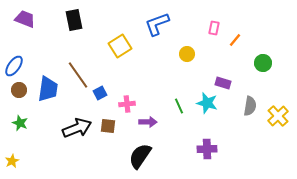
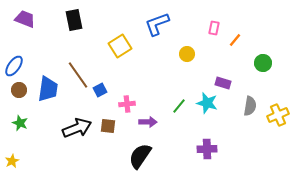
blue square: moved 3 px up
green line: rotated 63 degrees clockwise
yellow cross: moved 1 px up; rotated 20 degrees clockwise
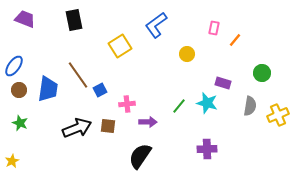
blue L-shape: moved 1 px left, 1 px down; rotated 16 degrees counterclockwise
green circle: moved 1 px left, 10 px down
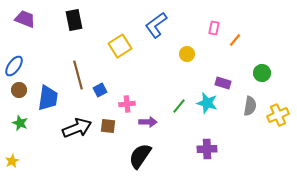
brown line: rotated 20 degrees clockwise
blue trapezoid: moved 9 px down
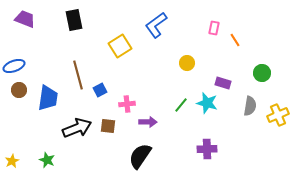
orange line: rotated 72 degrees counterclockwise
yellow circle: moved 9 px down
blue ellipse: rotated 35 degrees clockwise
green line: moved 2 px right, 1 px up
green star: moved 27 px right, 37 px down
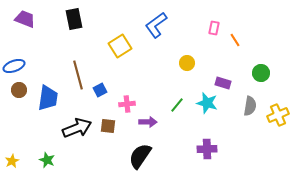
black rectangle: moved 1 px up
green circle: moved 1 px left
green line: moved 4 px left
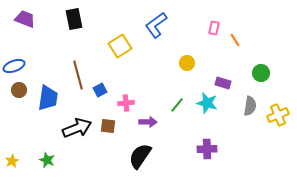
pink cross: moved 1 px left, 1 px up
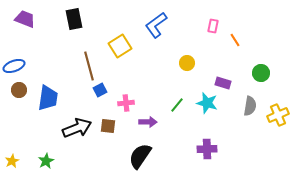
pink rectangle: moved 1 px left, 2 px up
brown line: moved 11 px right, 9 px up
green star: moved 1 px left, 1 px down; rotated 21 degrees clockwise
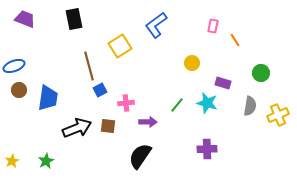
yellow circle: moved 5 px right
